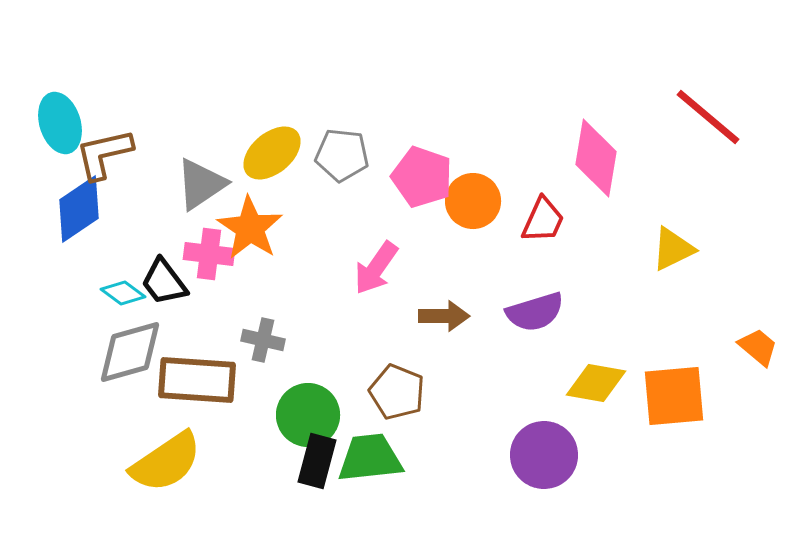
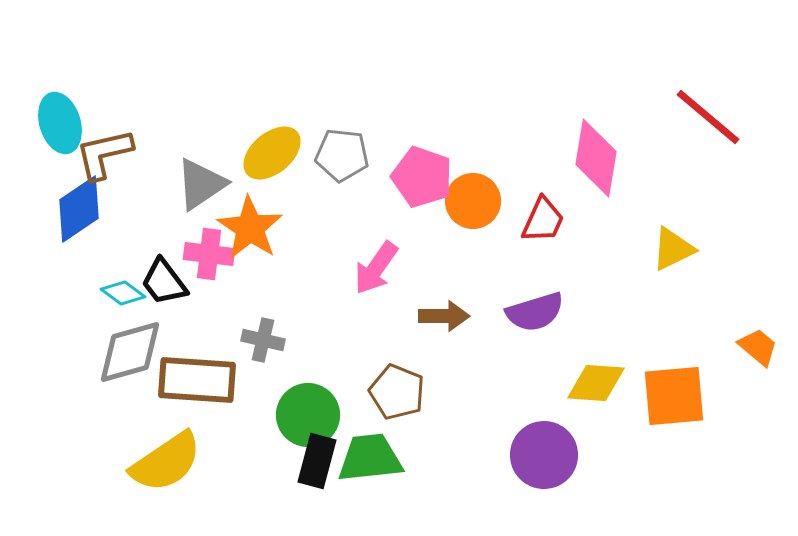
yellow diamond: rotated 6 degrees counterclockwise
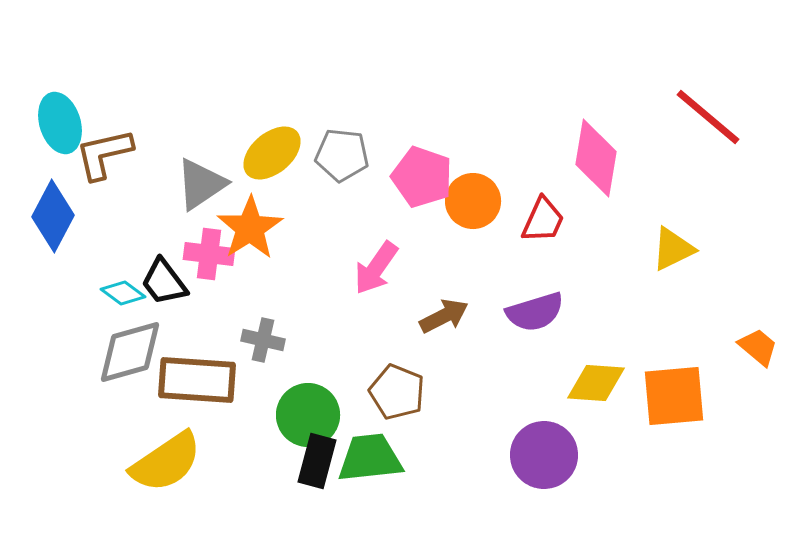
blue diamond: moved 26 px left, 7 px down; rotated 28 degrees counterclockwise
orange star: rotated 6 degrees clockwise
brown arrow: rotated 27 degrees counterclockwise
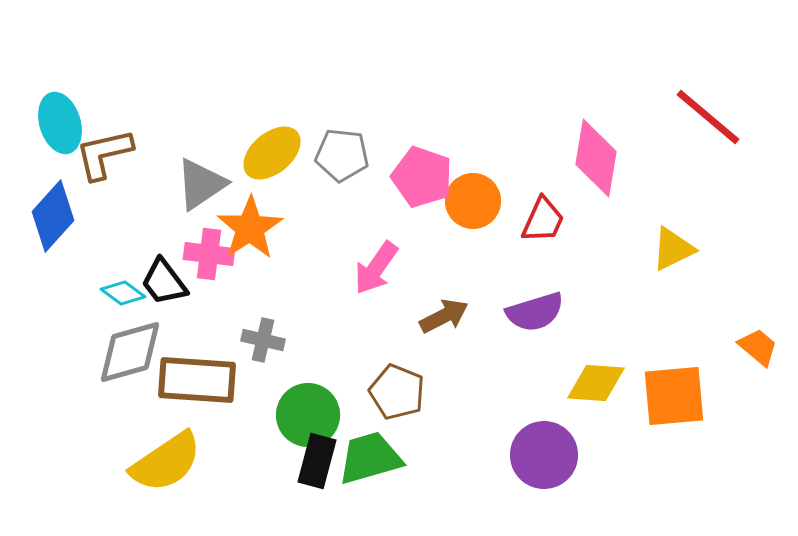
blue diamond: rotated 14 degrees clockwise
green trapezoid: rotated 10 degrees counterclockwise
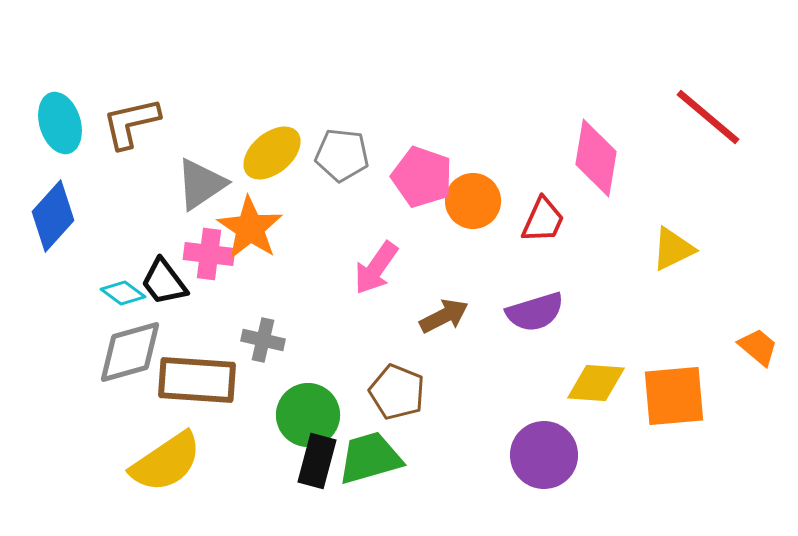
brown L-shape: moved 27 px right, 31 px up
orange star: rotated 6 degrees counterclockwise
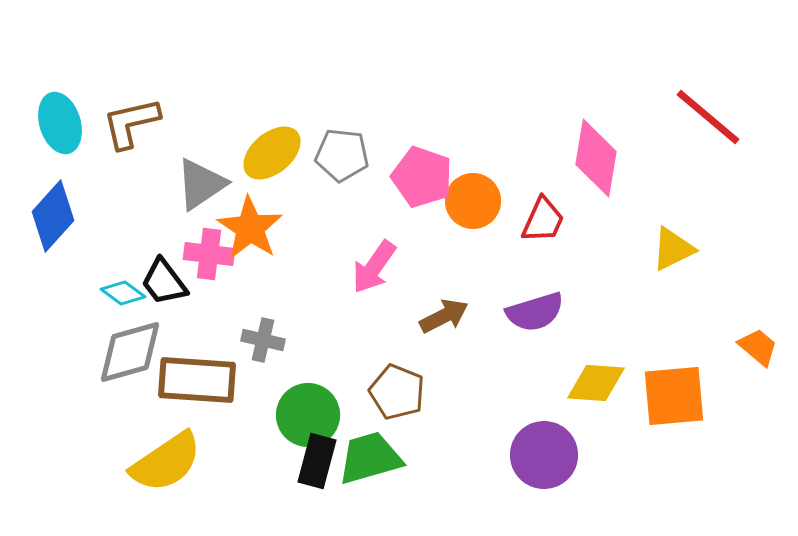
pink arrow: moved 2 px left, 1 px up
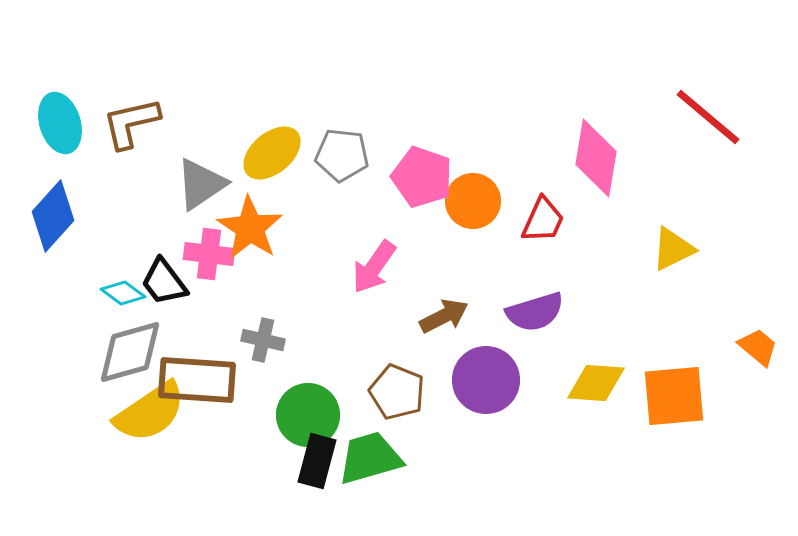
purple circle: moved 58 px left, 75 px up
yellow semicircle: moved 16 px left, 50 px up
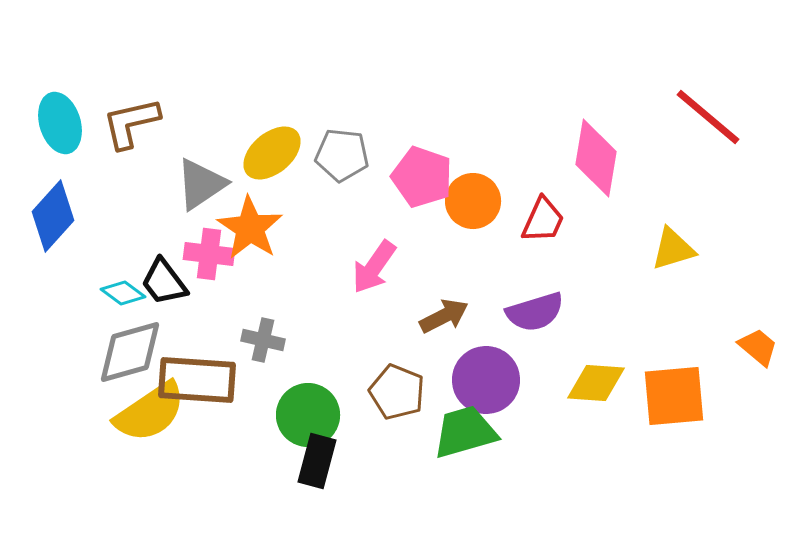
yellow triangle: rotated 9 degrees clockwise
green trapezoid: moved 95 px right, 26 px up
